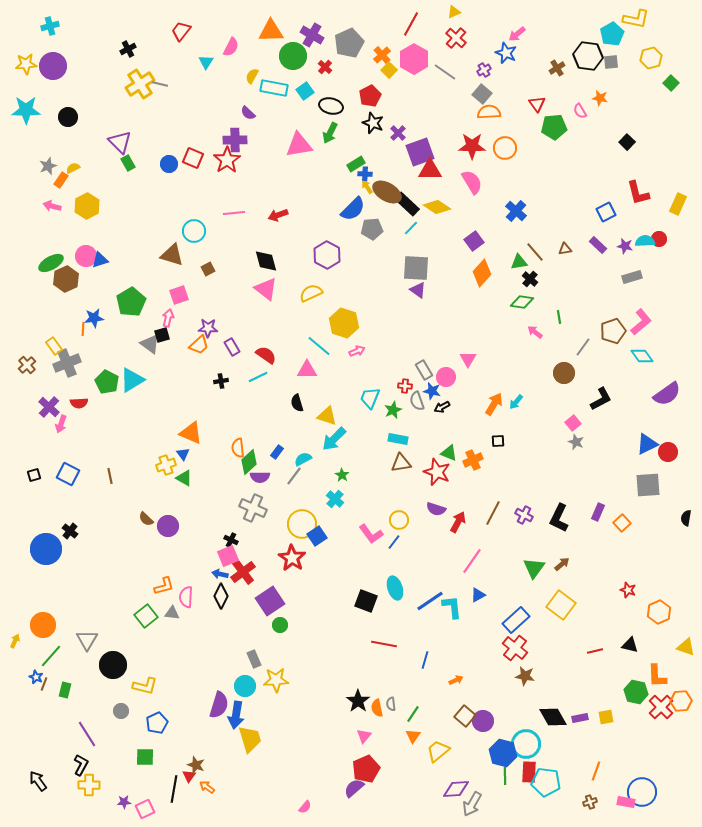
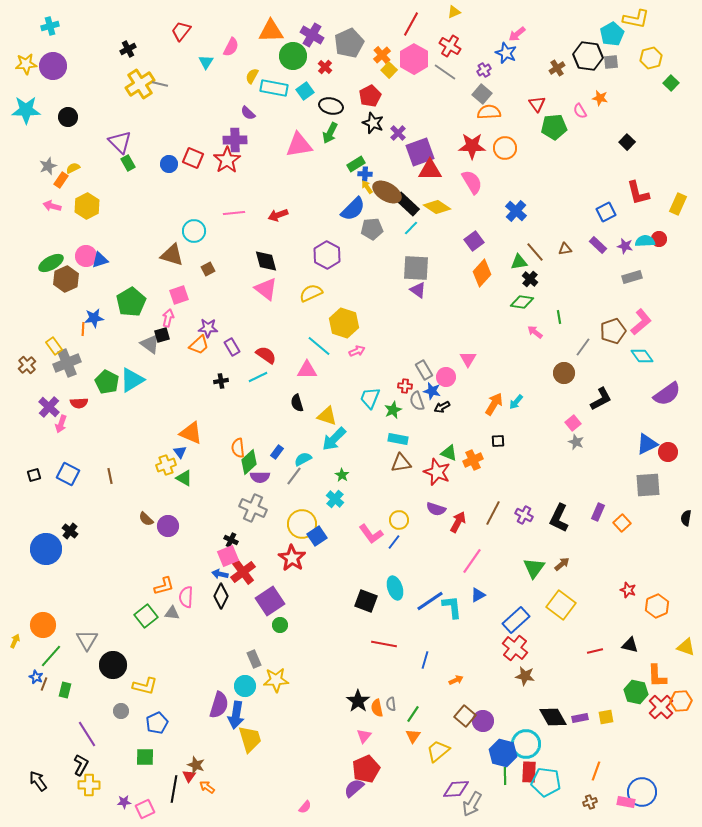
red cross at (456, 38): moved 6 px left, 8 px down; rotated 10 degrees counterclockwise
blue triangle at (183, 454): moved 3 px left, 2 px up
orange hexagon at (659, 612): moved 2 px left, 6 px up
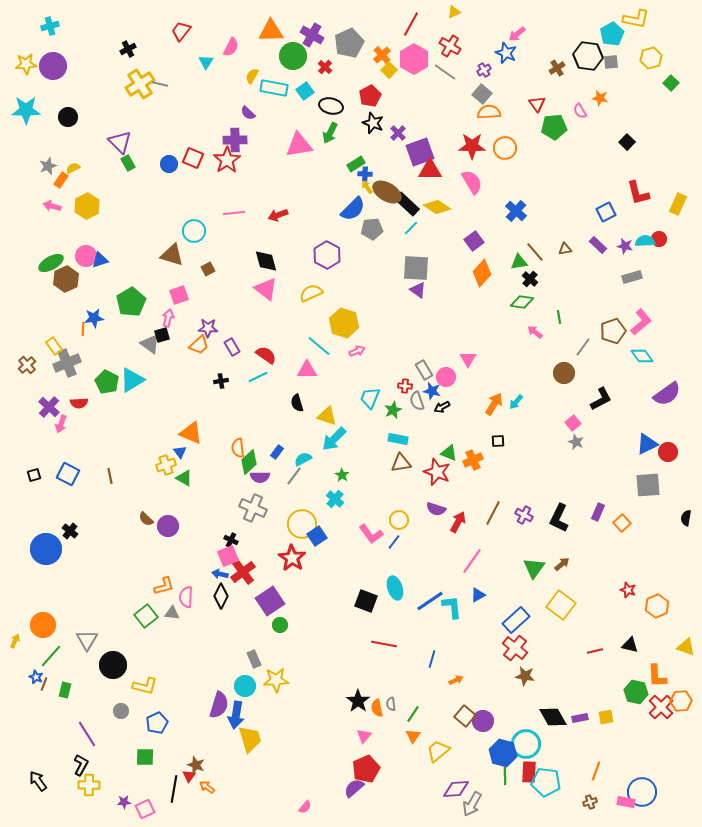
blue line at (425, 660): moved 7 px right, 1 px up
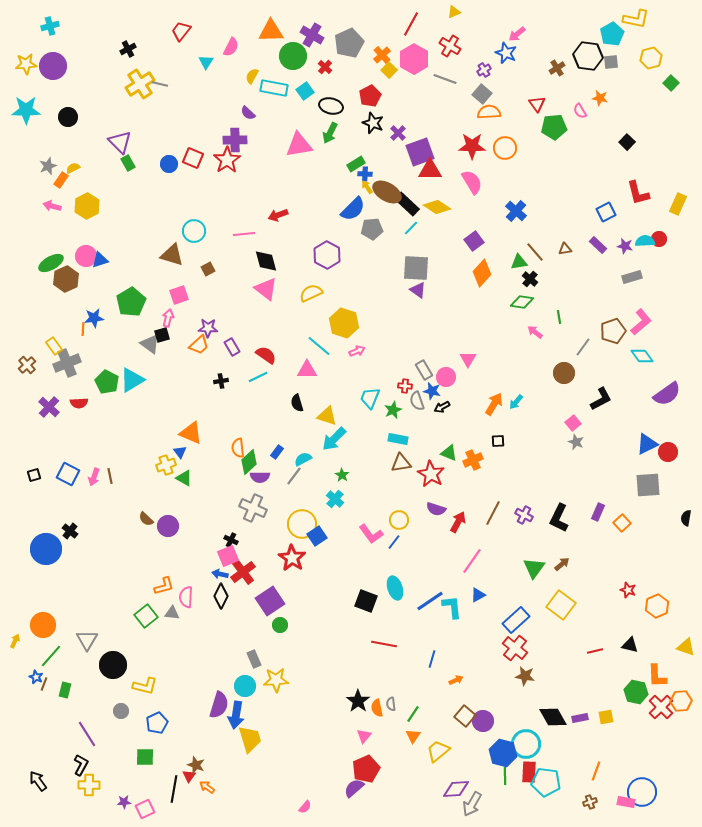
gray line at (445, 72): moved 7 px down; rotated 15 degrees counterclockwise
pink line at (234, 213): moved 10 px right, 21 px down
pink arrow at (61, 424): moved 33 px right, 53 px down
red star at (437, 472): moved 6 px left, 2 px down; rotated 8 degrees clockwise
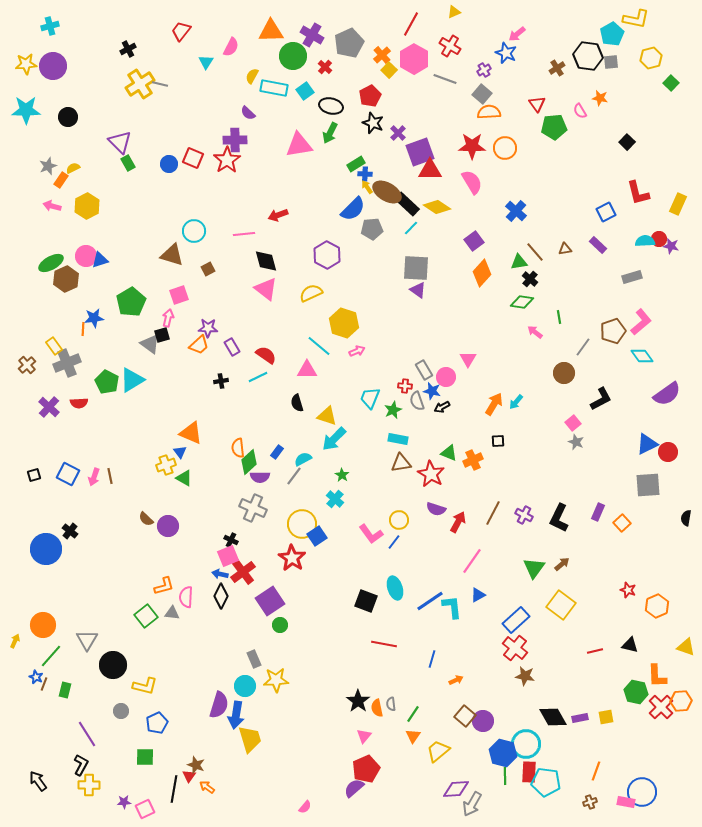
purple star at (625, 246): moved 46 px right
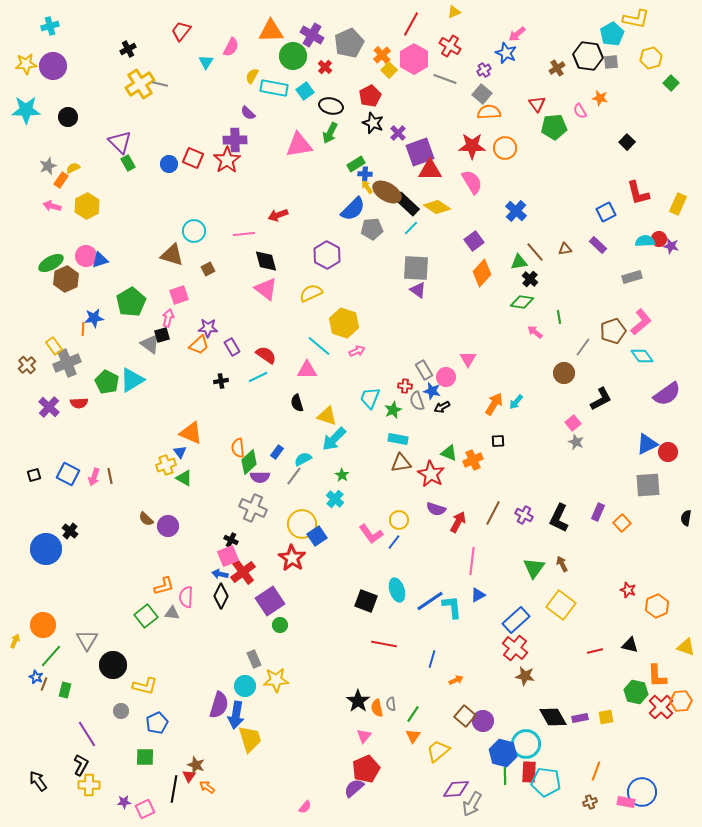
pink line at (472, 561): rotated 28 degrees counterclockwise
brown arrow at (562, 564): rotated 77 degrees counterclockwise
cyan ellipse at (395, 588): moved 2 px right, 2 px down
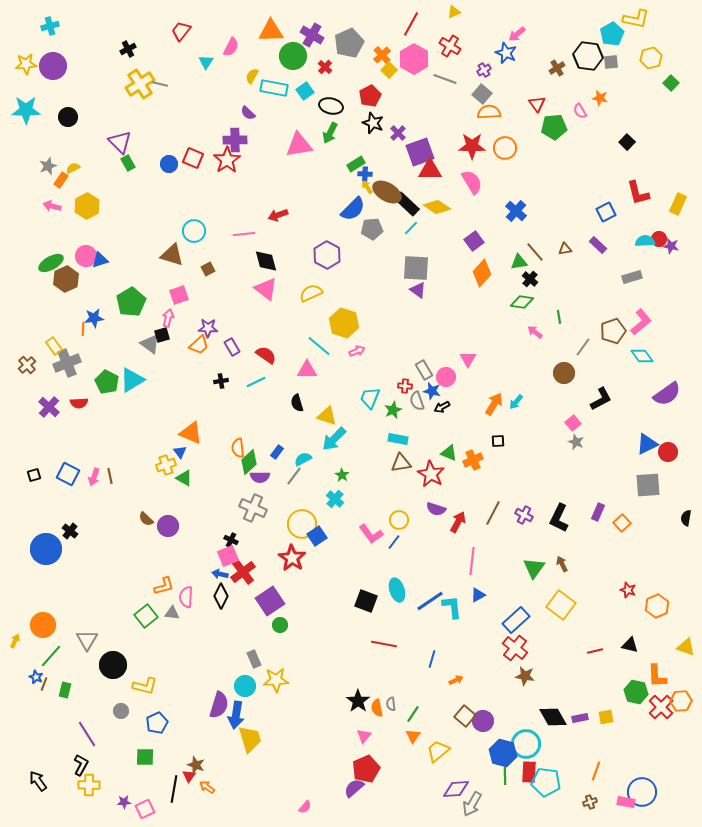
cyan line at (258, 377): moved 2 px left, 5 px down
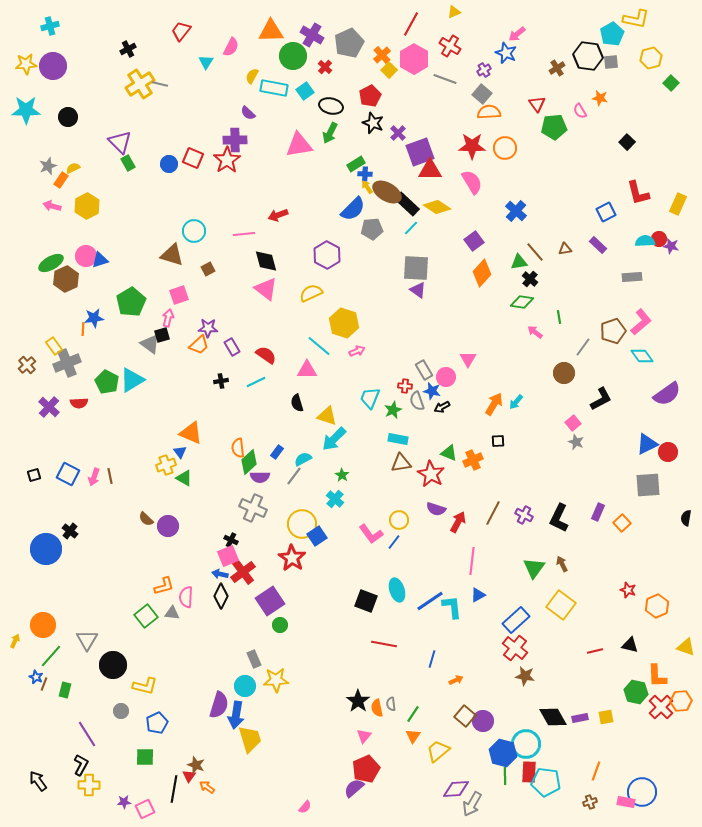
gray rectangle at (632, 277): rotated 12 degrees clockwise
